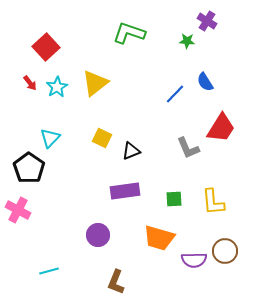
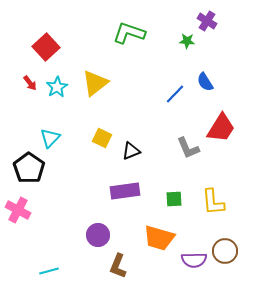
brown L-shape: moved 2 px right, 16 px up
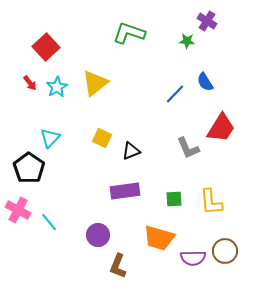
yellow L-shape: moved 2 px left
purple semicircle: moved 1 px left, 2 px up
cyan line: moved 49 px up; rotated 66 degrees clockwise
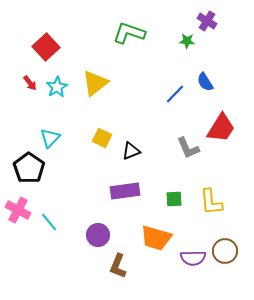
orange trapezoid: moved 3 px left
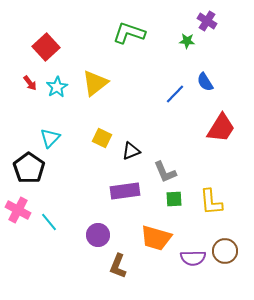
gray L-shape: moved 23 px left, 24 px down
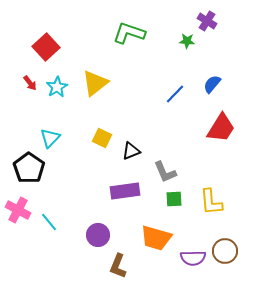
blue semicircle: moved 7 px right, 2 px down; rotated 72 degrees clockwise
